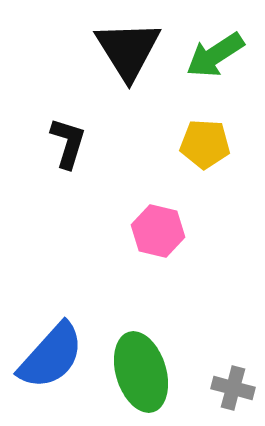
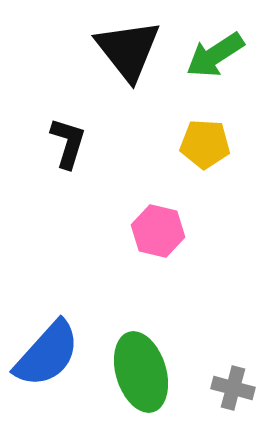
black triangle: rotated 6 degrees counterclockwise
blue semicircle: moved 4 px left, 2 px up
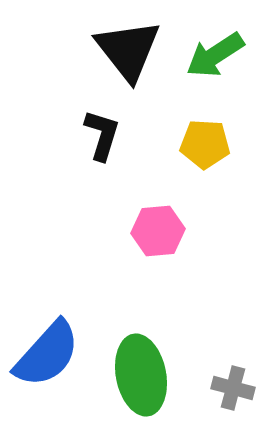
black L-shape: moved 34 px right, 8 px up
pink hexagon: rotated 18 degrees counterclockwise
green ellipse: moved 3 px down; rotated 6 degrees clockwise
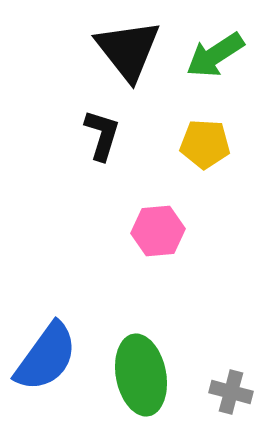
blue semicircle: moved 1 px left, 3 px down; rotated 6 degrees counterclockwise
gray cross: moved 2 px left, 4 px down
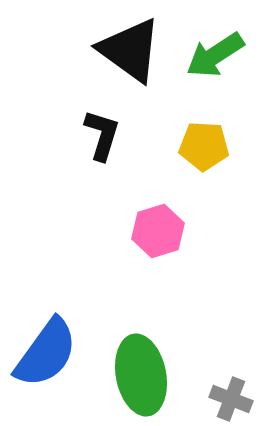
black triangle: moved 2 px right; rotated 16 degrees counterclockwise
yellow pentagon: moved 1 px left, 2 px down
pink hexagon: rotated 12 degrees counterclockwise
blue semicircle: moved 4 px up
gray cross: moved 7 px down; rotated 6 degrees clockwise
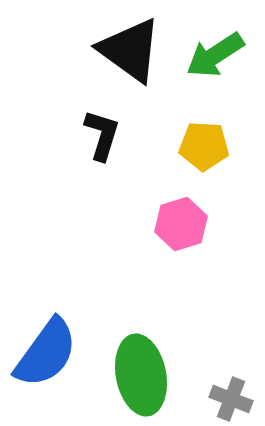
pink hexagon: moved 23 px right, 7 px up
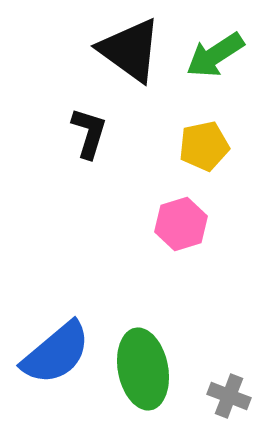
black L-shape: moved 13 px left, 2 px up
yellow pentagon: rotated 15 degrees counterclockwise
blue semicircle: moved 10 px right; rotated 14 degrees clockwise
green ellipse: moved 2 px right, 6 px up
gray cross: moved 2 px left, 3 px up
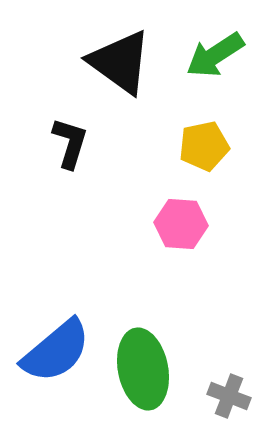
black triangle: moved 10 px left, 12 px down
black L-shape: moved 19 px left, 10 px down
pink hexagon: rotated 21 degrees clockwise
blue semicircle: moved 2 px up
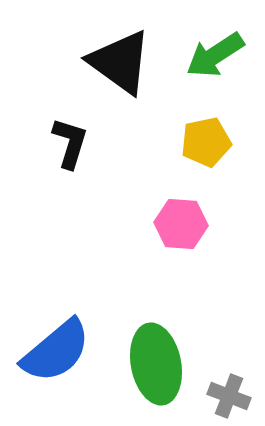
yellow pentagon: moved 2 px right, 4 px up
green ellipse: moved 13 px right, 5 px up
